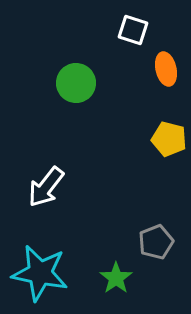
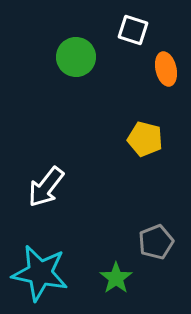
green circle: moved 26 px up
yellow pentagon: moved 24 px left
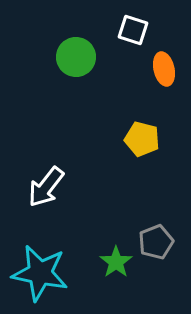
orange ellipse: moved 2 px left
yellow pentagon: moved 3 px left
green star: moved 16 px up
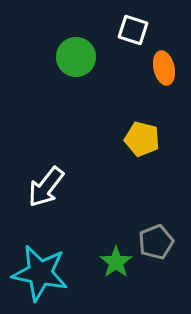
orange ellipse: moved 1 px up
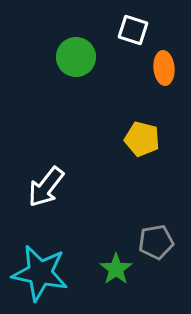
orange ellipse: rotated 8 degrees clockwise
gray pentagon: rotated 12 degrees clockwise
green star: moved 7 px down
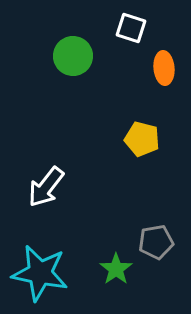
white square: moved 2 px left, 2 px up
green circle: moved 3 px left, 1 px up
